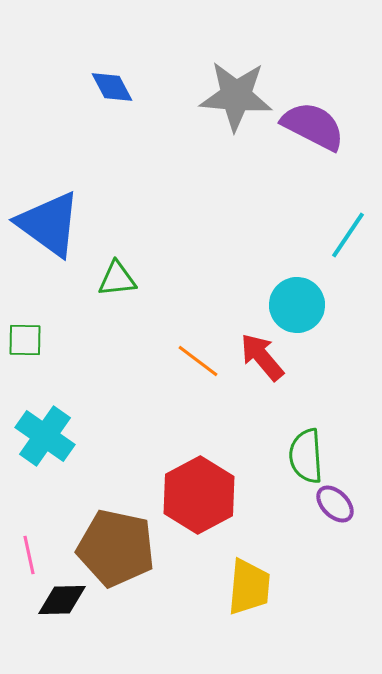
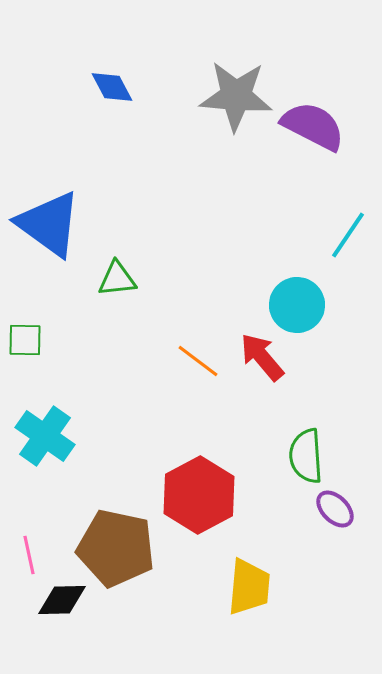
purple ellipse: moved 5 px down
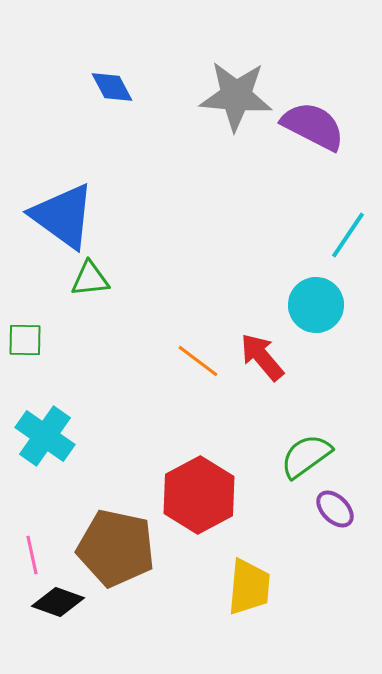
blue triangle: moved 14 px right, 8 px up
green triangle: moved 27 px left
cyan circle: moved 19 px right
green semicircle: rotated 58 degrees clockwise
pink line: moved 3 px right
black diamond: moved 4 px left, 2 px down; rotated 21 degrees clockwise
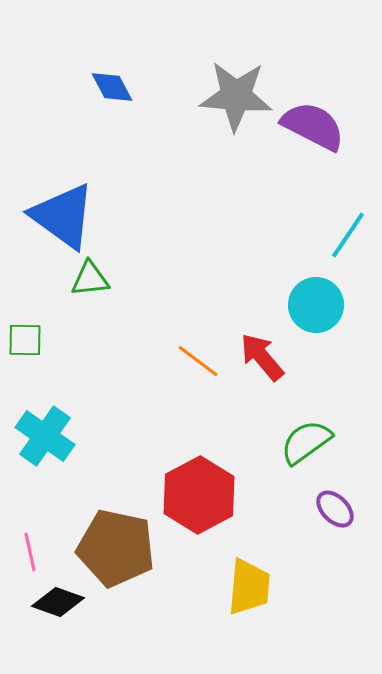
green semicircle: moved 14 px up
pink line: moved 2 px left, 3 px up
